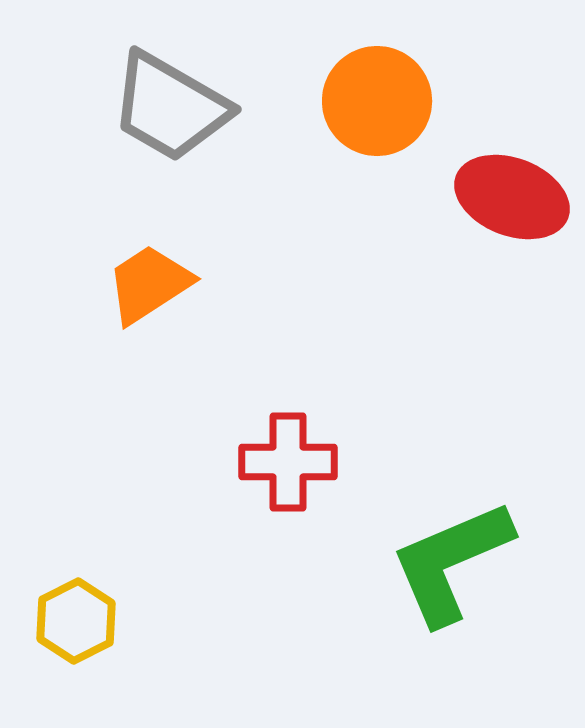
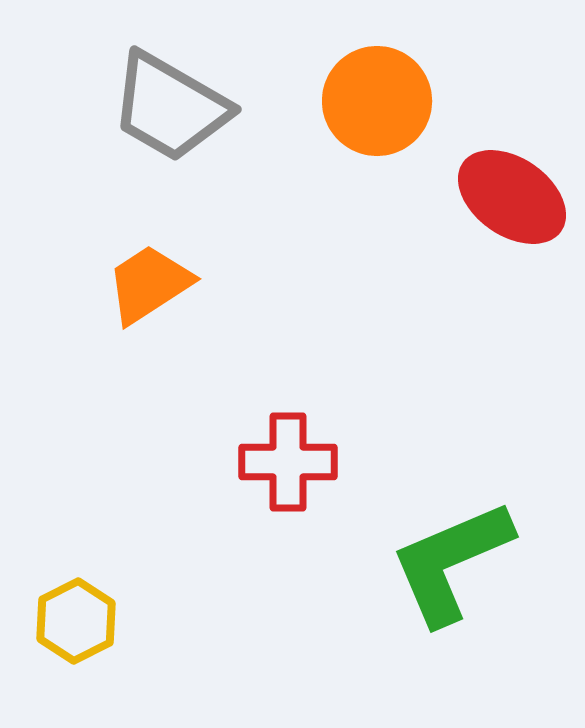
red ellipse: rotated 14 degrees clockwise
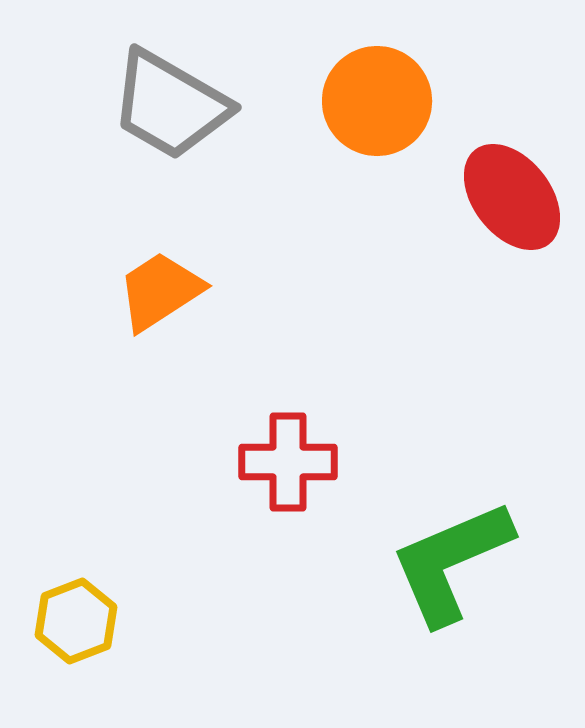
gray trapezoid: moved 2 px up
red ellipse: rotated 17 degrees clockwise
orange trapezoid: moved 11 px right, 7 px down
yellow hexagon: rotated 6 degrees clockwise
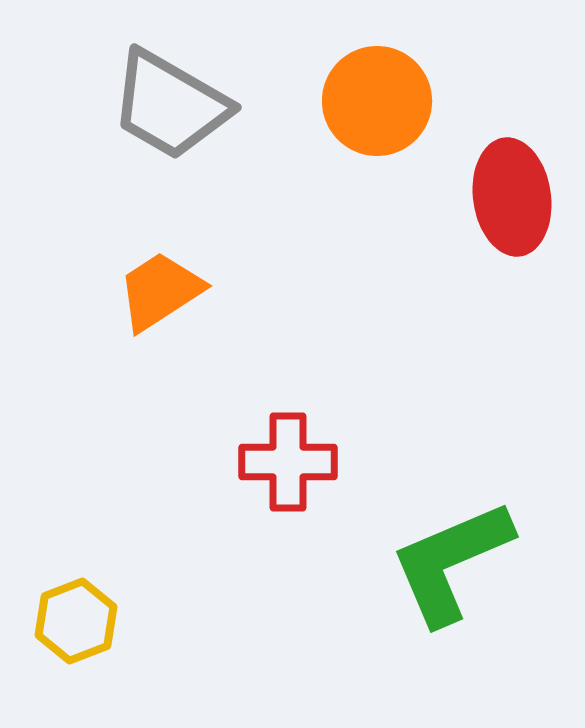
red ellipse: rotated 30 degrees clockwise
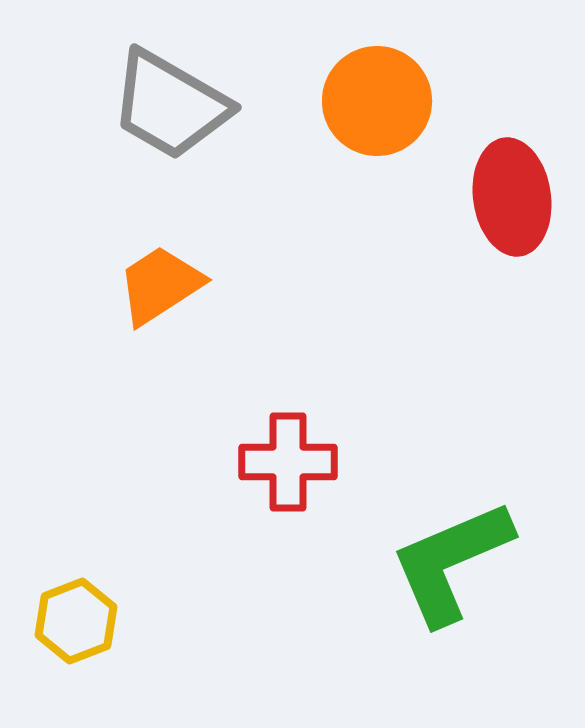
orange trapezoid: moved 6 px up
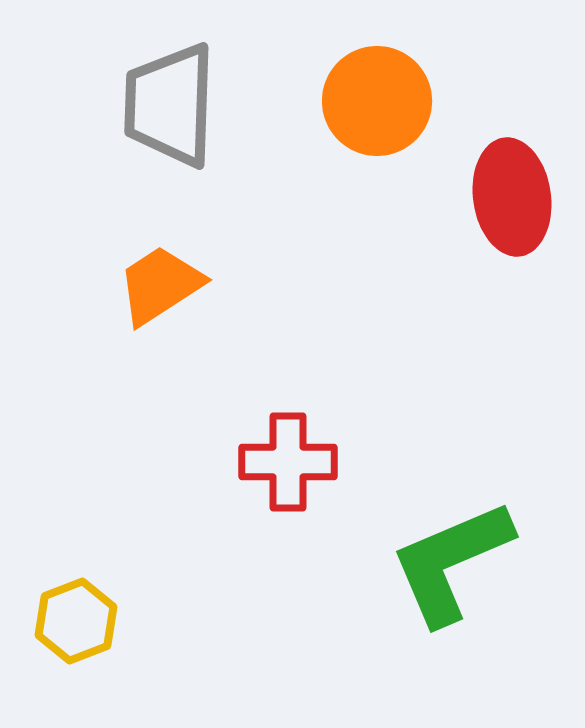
gray trapezoid: rotated 62 degrees clockwise
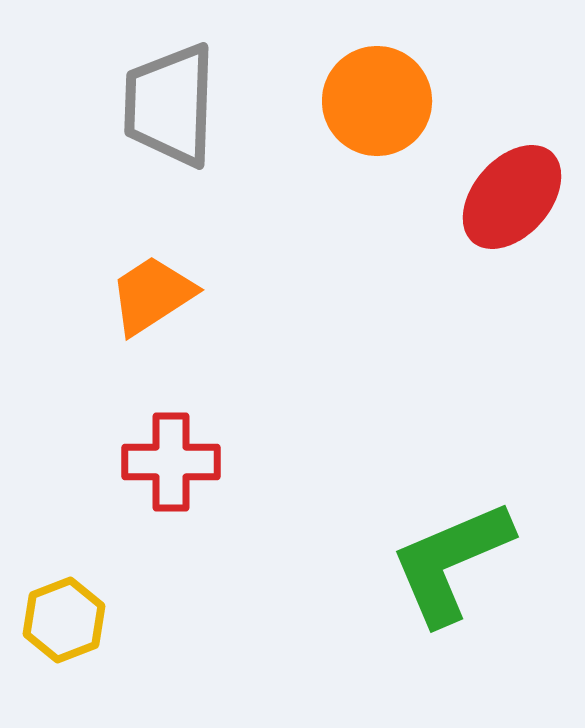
red ellipse: rotated 49 degrees clockwise
orange trapezoid: moved 8 px left, 10 px down
red cross: moved 117 px left
yellow hexagon: moved 12 px left, 1 px up
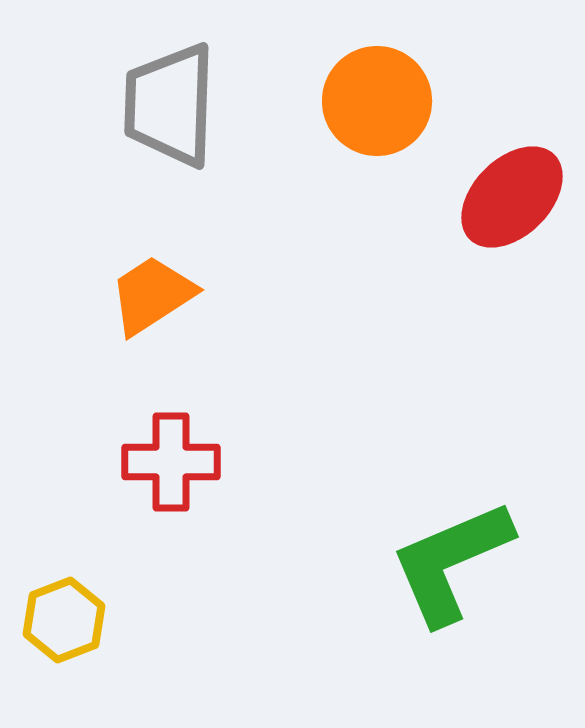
red ellipse: rotated 4 degrees clockwise
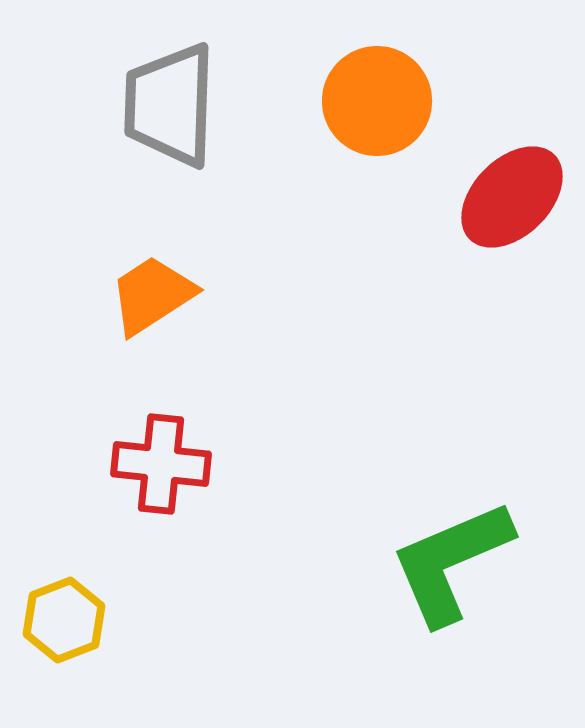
red cross: moved 10 px left, 2 px down; rotated 6 degrees clockwise
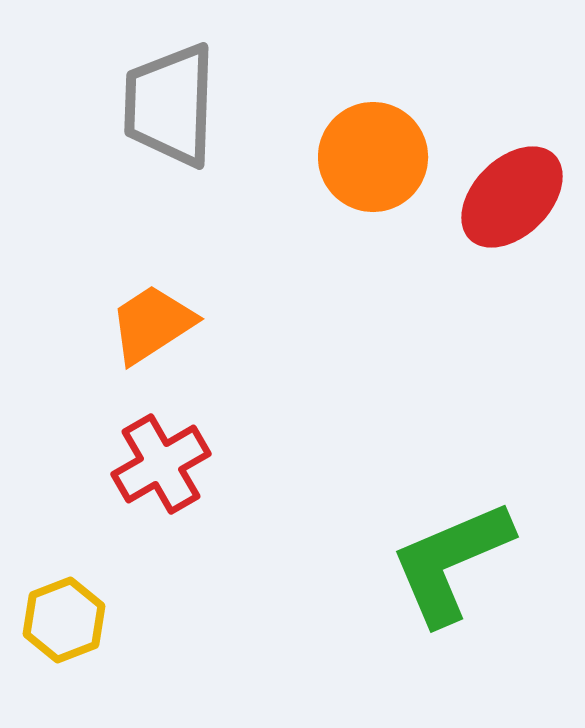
orange circle: moved 4 px left, 56 px down
orange trapezoid: moved 29 px down
red cross: rotated 36 degrees counterclockwise
